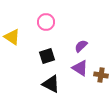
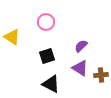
brown cross: rotated 16 degrees counterclockwise
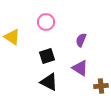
purple semicircle: moved 6 px up; rotated 24 degrees counterclockwise
brown cross: moved 11 px down
black triangle: moved 2 px left, 2 px up
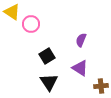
pink circle: moved 15 px left, 2 px down
yellow triangle: moved 25 px up
black square: rotated 14 degrees counterclockwise
black triangle: rotated 30 degrees clockwise
